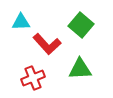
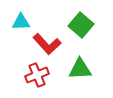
red cross: moved 4 px right, 3 px up
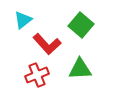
cyan triangle: moved 2 px right, 2 px up; rotated 36 degrees counterclockwise
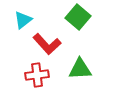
green square: moved 3 px left, 8 px up
red cross: rotated 15 degrees clockwise
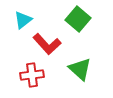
green square: moved 2 px down
green triangle: rotated 45 degrees clockwise
red cross: moved 5 px left
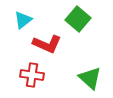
red L-shape: rotated 24 degrees counterclockwise
green triangle: moved 10 px right, 9 px down
red cross: rotated 15 degrees clockwise
